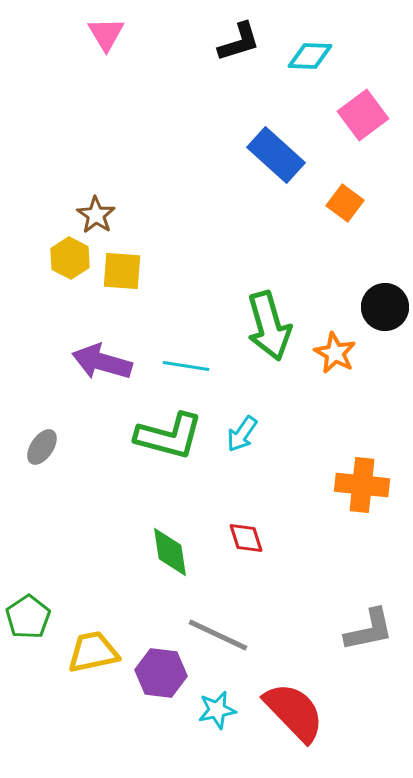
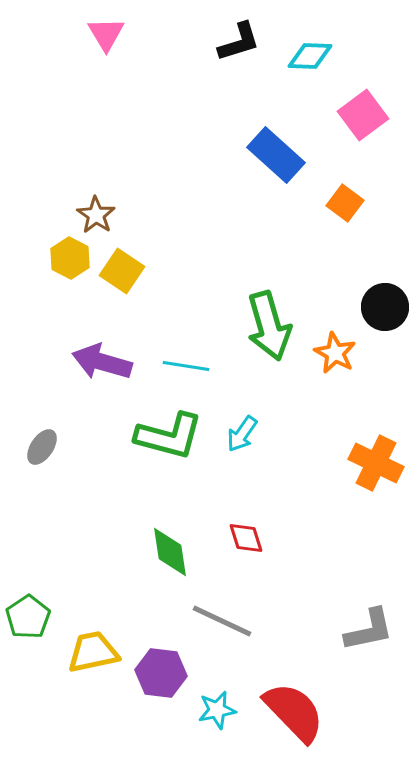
yellow square: rotated 30 degrees clockwise
orange cross: moved 14 px right, 22 px up; rotated 20 degrees clockwise
gray line: moved 4 px right, 14 px up
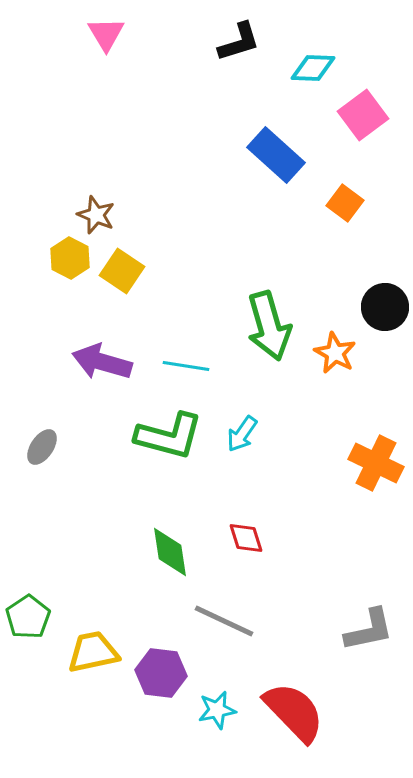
cyan diamond: moved 3 px right, 12 px down
brown star: rotated 12 degrees counterclockwise
gray line: moved 2 px right
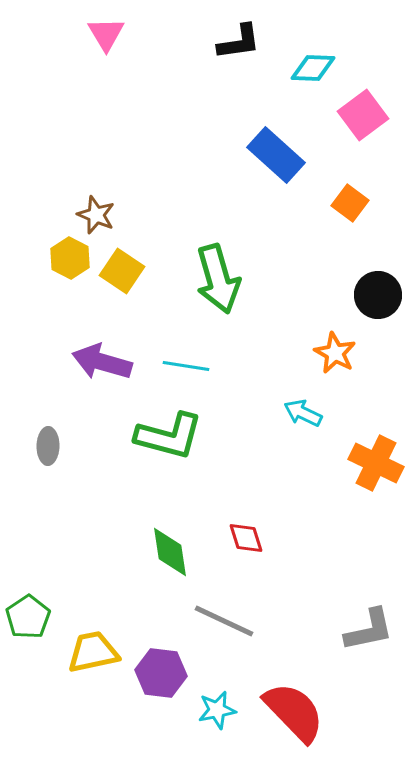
black L-shape: rotated 9 degrees clockwise
orange square: moved 5 px right
black circle: moved 7 px left, 12 px up
green arrow: moved 51 px left, 47 px up
cyan arrow: moved 61 px right, 21 px up; rotated 81 degrees clockwise
gray ellipse: moved 6 px right, 1 px up; rotated 33 degrees counterclockwise
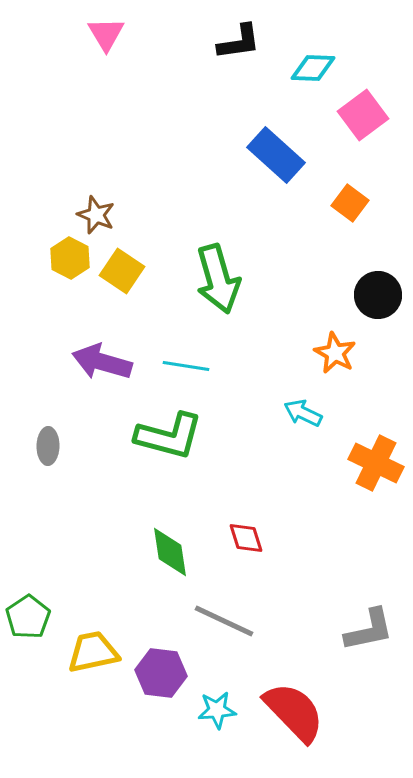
cyan star: rotated 6 degrees clockwise
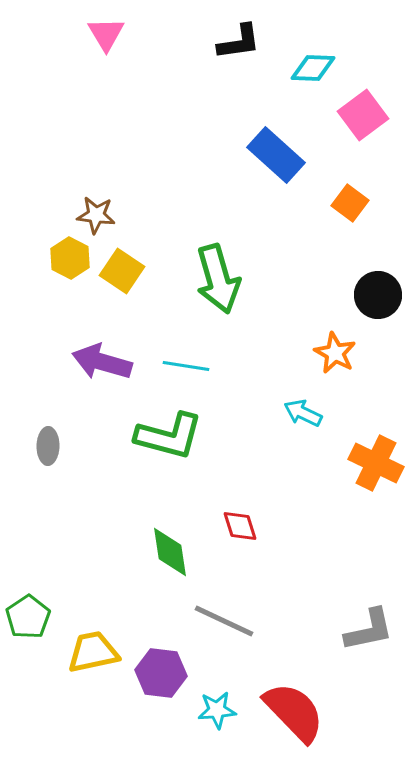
brown star: rotated 15 degrees counterclockwise
red diamond: moved 6 px left, 12 px up
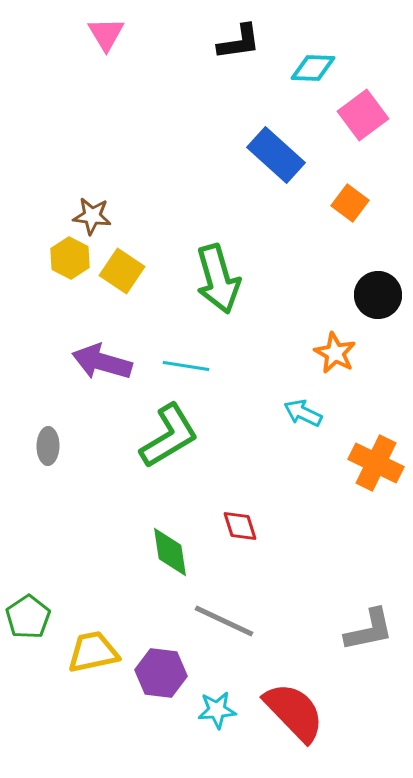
brown star: moved 4 px left, 1 px down
green L-shape: rotated 46 degrees counterclockwise
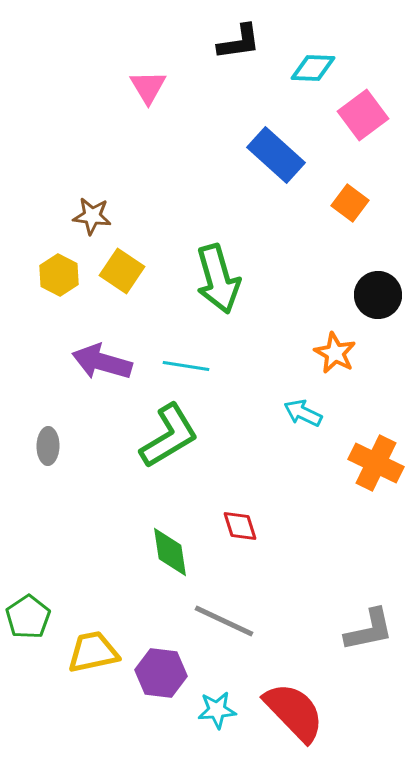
pink triangle: moved 42 px right, 53 px down
yellow hexagon: moved 11 px left, 17 px down
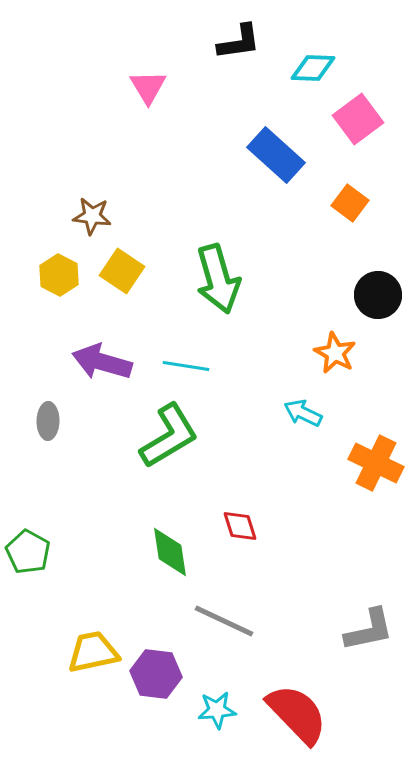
pink square: moved 5 px left, 4 px down
gray ellipse: moved 25 px up
green pentagon: moved 65 px up; rotated 9 degrees counterclockwise
purple hexagon: moved 5 px left, 1 px down
red semicircle: moved 3 px right, 2 px down
